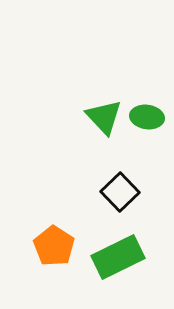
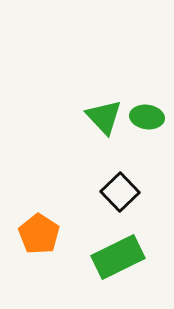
orange pentagon: moved 15 px left, 12 px up
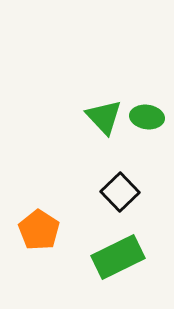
orange pentagon: moved 4 px up
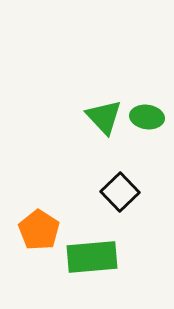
green rectangle: moved 26 px left; rotated 21 degrees clockwise
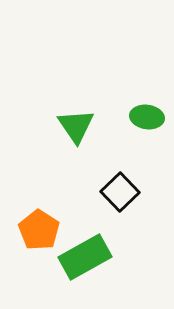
green triangle: moved 28 px left, 9 px down; rotated 9 degrees clockwise
green rectangle: moved 7 px left; rotated 24 degrees counterclockwise
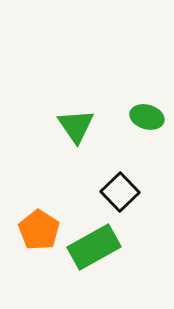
green ellipse: rotated 8 degrees clockwise
green rectangle: moved 9 px right, 10 px up
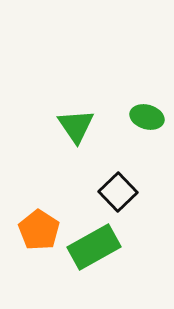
black square: moved 2 px left
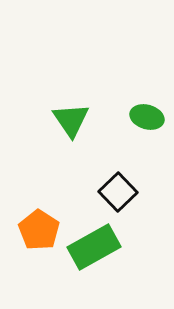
green triangle: moved 5 px left, 6 px up
